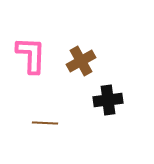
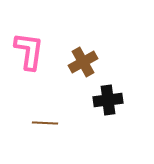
pink L-shape: moved 2 px left, 4 px up; rotated 6 degrees clockwise
brown cross: moved 2 px right, 1 px down
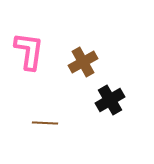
black cross: moved 2 px right; rotated 24 degrees counterclockwise
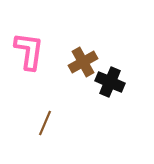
black cross: moved 18 px up; rotated 36 degrees counterclockwise
brown line: rotated 70 degrees counterclockwise
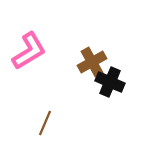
pink L-shape: rotated 51 degrees clockwise
brown cross: moved 9 px right
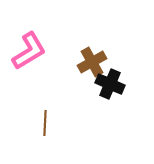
black cross: moved 2 px down
brown line: rotated 20 degrees counterclockwise
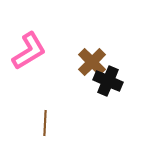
brown cross: rotated 16 degrees counterclockwise
black cross: moved 2 px left, 3 px up
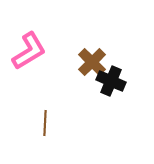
black cross: moved 3 px right
